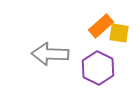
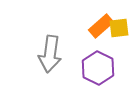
yellow square: moved 5 px up; rotated 15 degrees counterclockwise
gray arrow: rotated 84 degrees counterclockwise
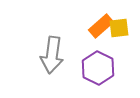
gray arrow: moved 2 px right, 1 px down
